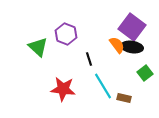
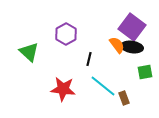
purple hexagon: rotated 10 degrees clockwise
green triangle: moved 9 px left, 5 px down
black line: rotated 32 degrees clockwise
green square: moved 1 px up; rotated 28 degrees clockwise
cyan line: rotated 20 degrees counterclockwise
brown rectangle: rotated 56 degrees clockwise
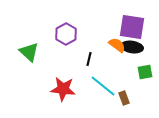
purple square: rotated 28 degrees counterclockwise
orange semicircle: rotated 18 degrees counterclockwise
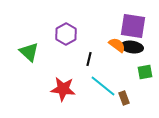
purple square: moved 1 px right, 1 px up
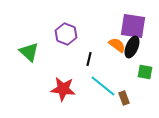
purple hexagon: rotated 10 degrees counterclockwise
black ellipse: rotated 75 degrees counterclockwise
green square: rotated 21 degrees clockwise
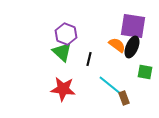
green triangle: moved 33 px right
cyan line: moved 8 px right
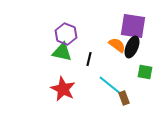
green triangle: rotated 30 degrees counterclockwise
red star: rotated 20 degrees clockwise
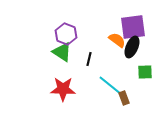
purple square: moved 1 px down; rotated 16 degrees counterclockwise
orange semicircle: moved 5 px up
green triangle: rotated 20 degrees clockwise
green square: rotated 14 degrees counterclockwise
red star: rotated 25 degrees counterclockwise
